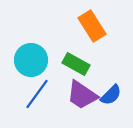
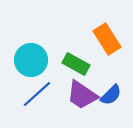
orange rectangle: moved 15 px right, 13 px down
blue line: rotated 12 degrees clockwise
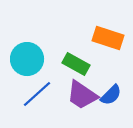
orange rectangle: moved 1 px right, 1 px up; rotated 40 degrees counterclockwise
cyan circle: moved 4 px left, 1 px up
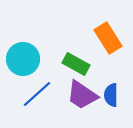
orange rectangle: rotated 40 degrees clockwise
cyan circle: moved 4 px left
blue semicircle: rotated 135 degrees clockwise
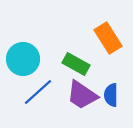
blue line: moved 1 px right, 2 px up
